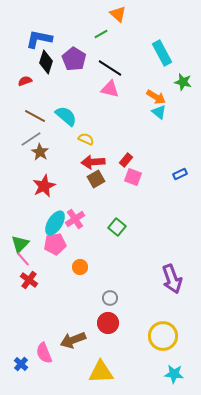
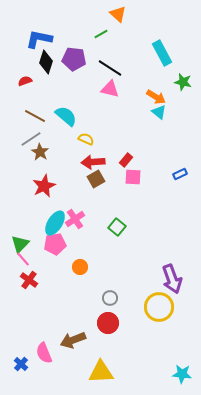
purple pentagon: rotated 25 degrees counterclockwise
pink square: rotated 18 degrees counterclockwise
yellow circle: moved 4 px left, 29 px up
cyan star: moved 8 px right
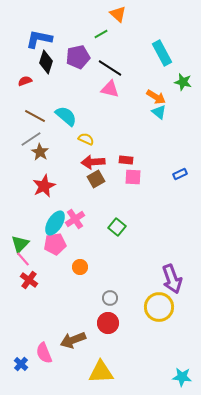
purple pentagon: moved 4 px right, 2 px up; rotated 20 degrees counterclockwise
red rectangle: rotated 56 degrees clockwise
cyan star: moved 3 px down
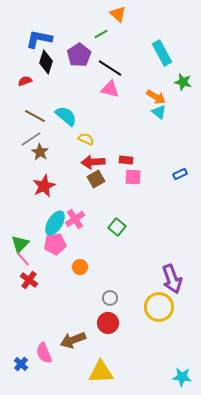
purple pentagon: moved 1 px right, 2 px up; rotated 20 degrees counterclockwise
